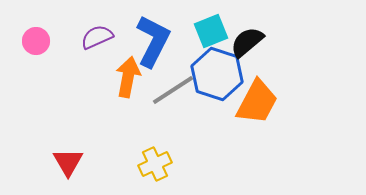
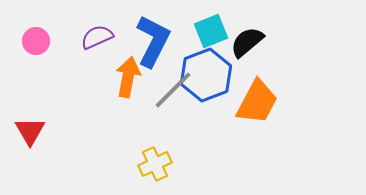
blue hexagon: moved 11 px left, 1 px down; rotated 21 degrees clockwise
gray line: rotated 12 degrees counterclockwise
red triangle: moved 38 px left, 31 px up
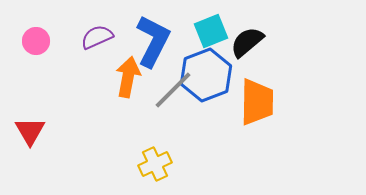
orange trapezoid: rotated 27 degrees counterclockwise
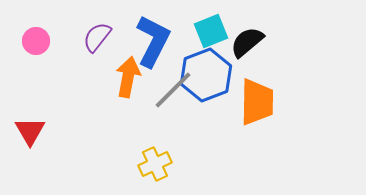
purple semicircle: rotated 28 degrees counterclockwise
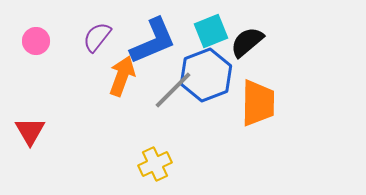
blue L-shape: rotated 40 degrees clockwise
orange arrow: moved 6 px left, 1 px up; rotated 9 degrees clockwise
orange trapezoid: moved 1 px right, 1 px down
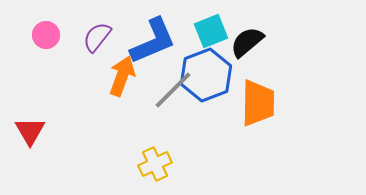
pink circle: moved 10 px right, 6 px up
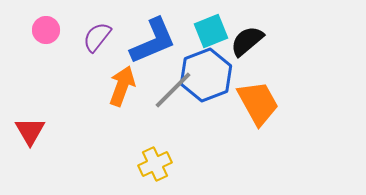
pink circle: moved 5 px up
black semicircle: moved 1 px up
orange arrow: moved 10 px down
orange trapezoid: rotated 30 degrees counterclockwise
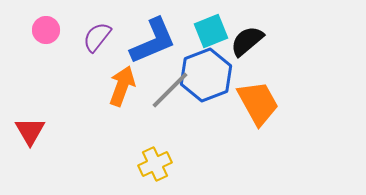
gray line: moved 3 px left
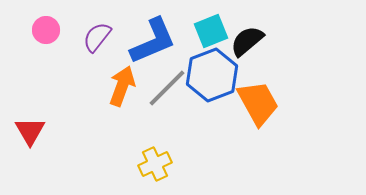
blue hexagon: moved 6 px right
gray line: moved 3 px left, 2 px up
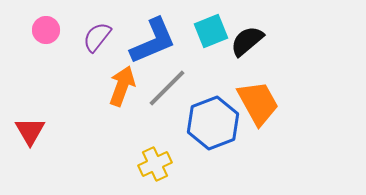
blue hexagon: moved 1 px right, 48 px down
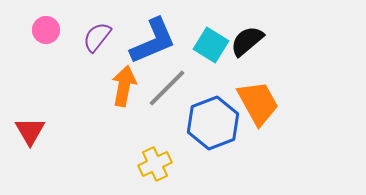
cyan square: moved 14 px down; rotated 36 degrees counterclockwise
orange arrow: moved 2 px right; rotated 9 degrees counterclockwise
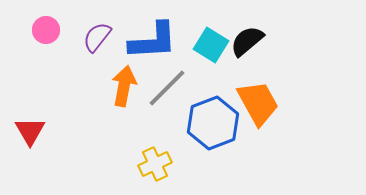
blue L-shape: rotated 20 degrees clockwise
